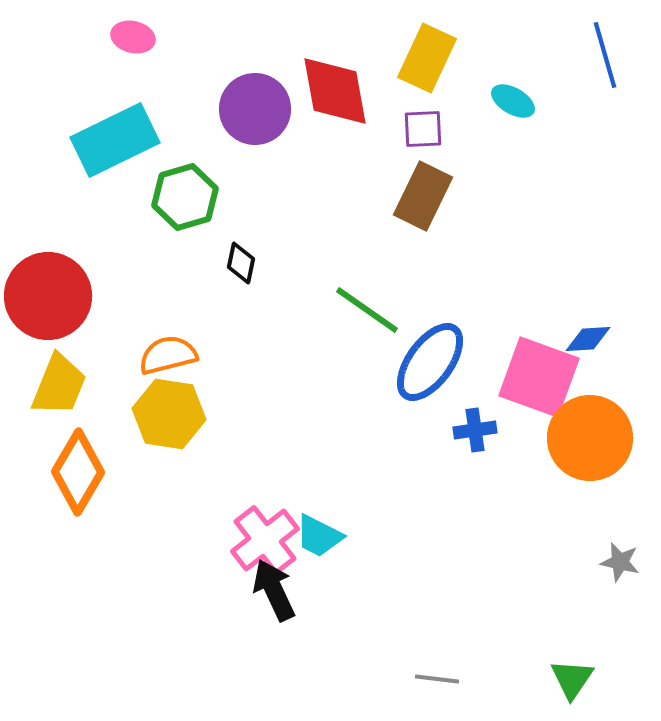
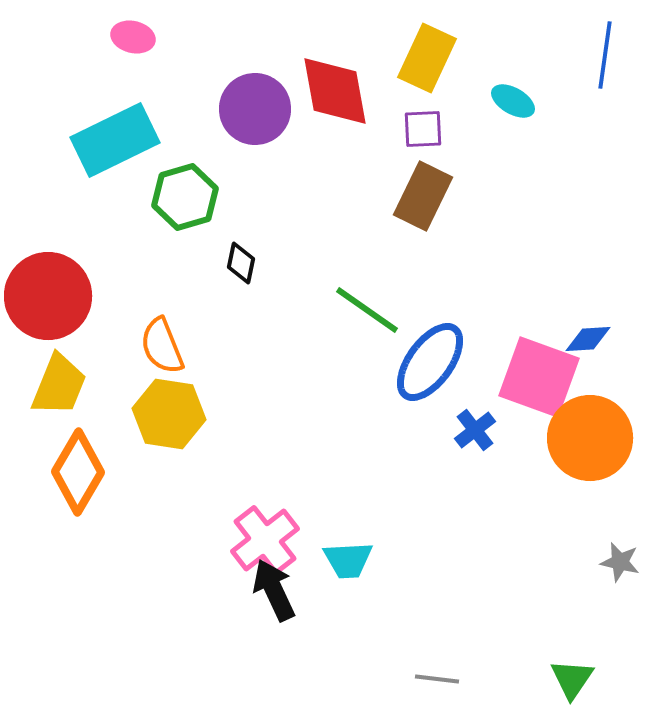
blue line: rotated 24 degrees clockwise
orange semicircle: moved 6 px left, 9 px up; rotated 98 degrees counterclockwise
blue cross: rotated 30 degrees counterclockwise
cyan trapezoid: moved 29 px right, 24 px down; rotated 30 degrees counterclockwise
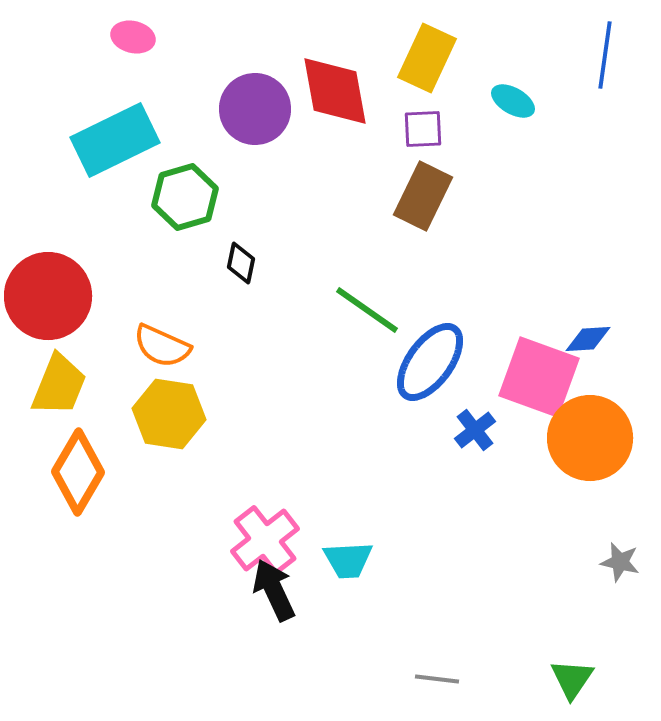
orange semicircle: rotated 44 degrees counterclockwise
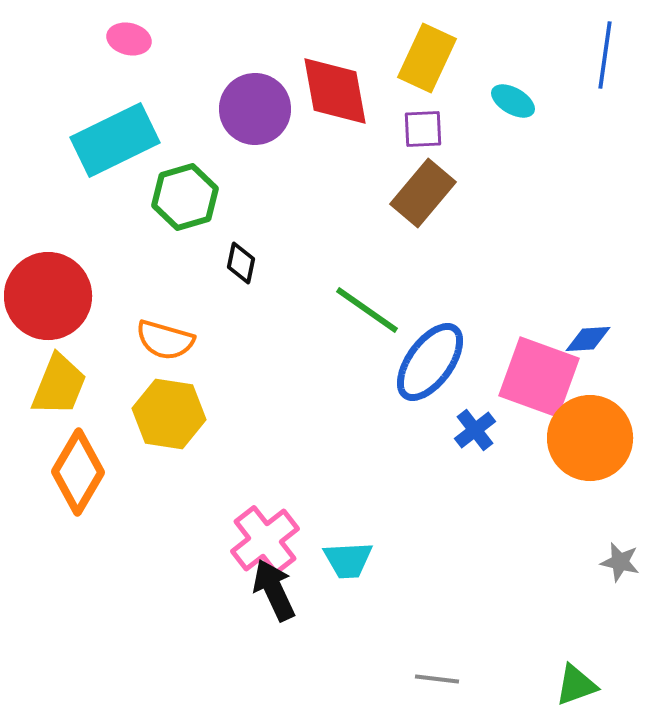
pink ellipse: moved 4 px left, 2 px down
brown rectangle: moved 3 px up; rotated 14 degrees clockwise
orange semicircle: moved 3 px right, 6 px up; rotated 8 degrees counterclockwise
green triangle: moved 4 px right, 6 px down; rotated 36 degrees clockwise
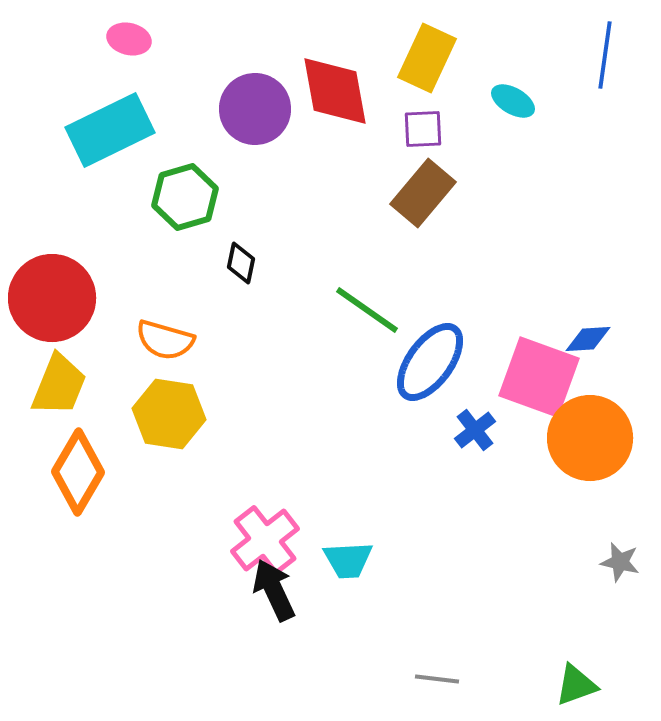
cyan rectangle: moved 5 px left, 10 px up
red circle: moved 4 px right, 2 px down
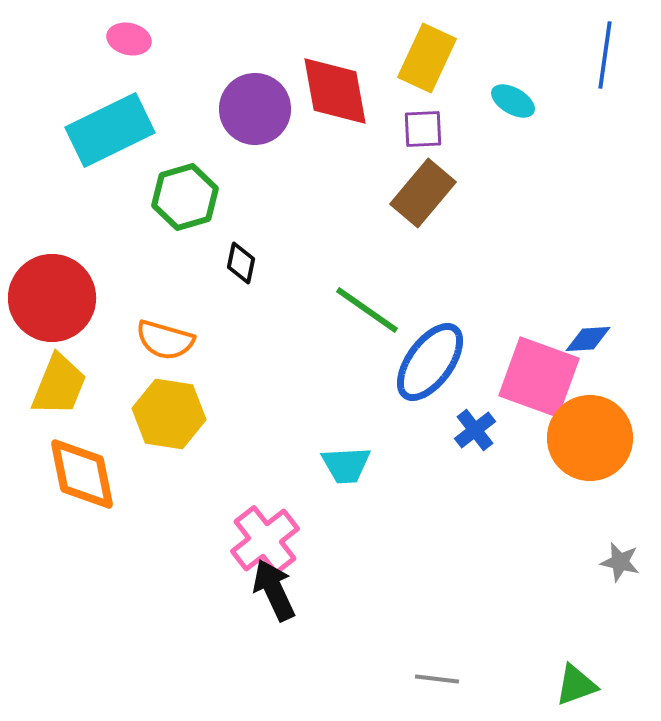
orange diamond: moved 4 px right, 2 px down; rotated 42 degrees counterclockwise
cyan trapezoid: moved 2 px left, 95 px up
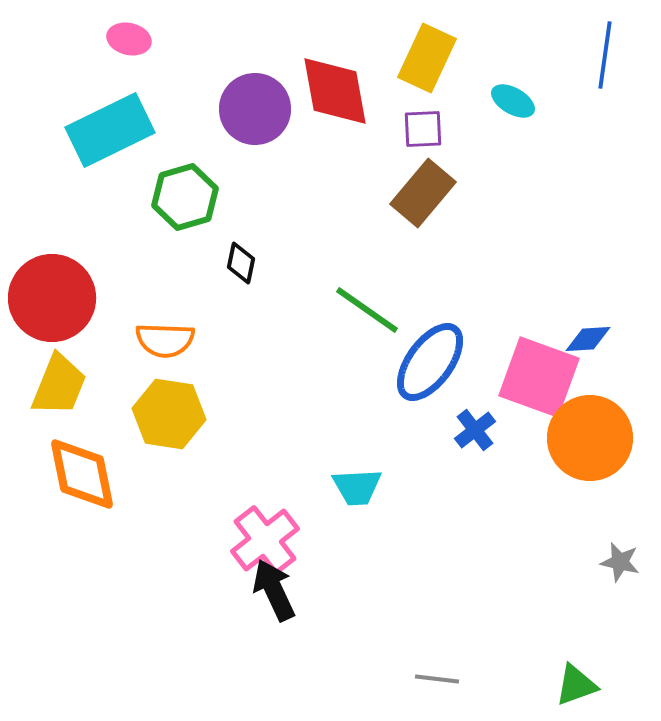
orange semicircle: rotated 14 degrees counterclockwise
cyan trapezoid: moved 11 px right, 22 px down
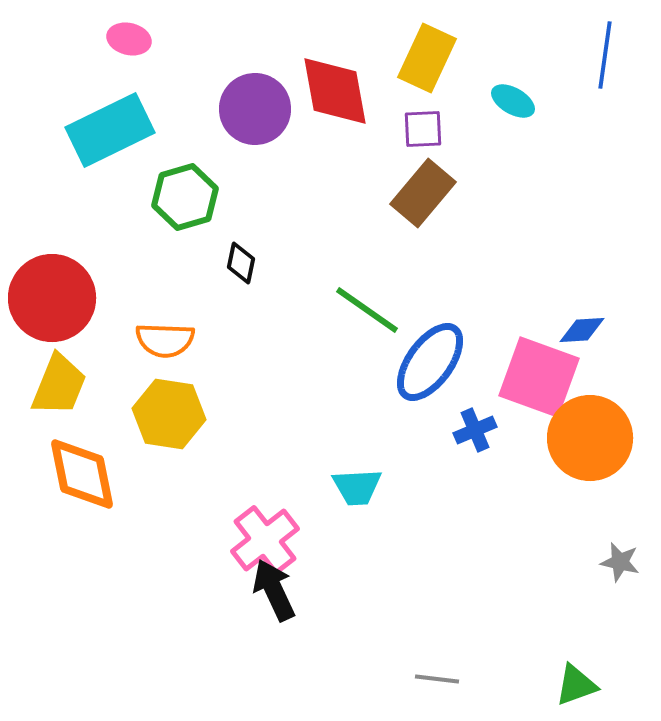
blue diamond: moved 6 px left, 9 px up
blue cross: rotated 15 degrees clockwise
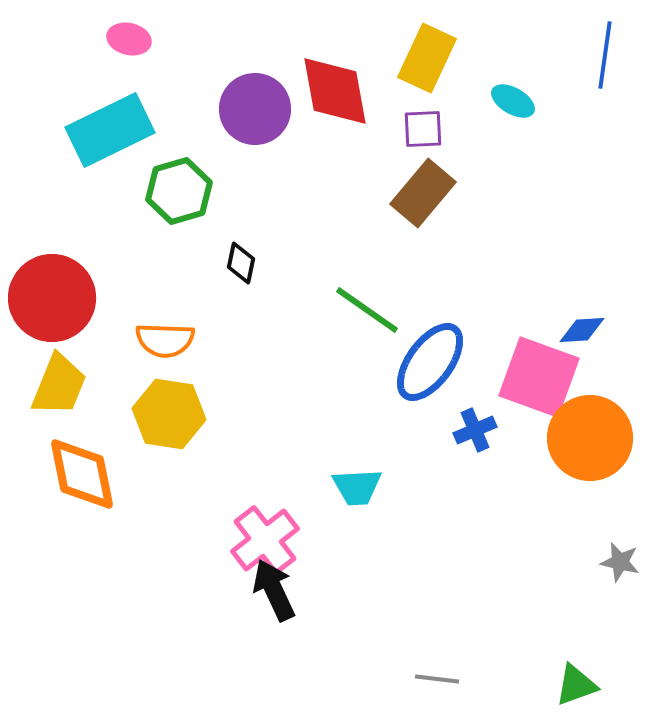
green hexagon: moved 6 px left, 6 px up
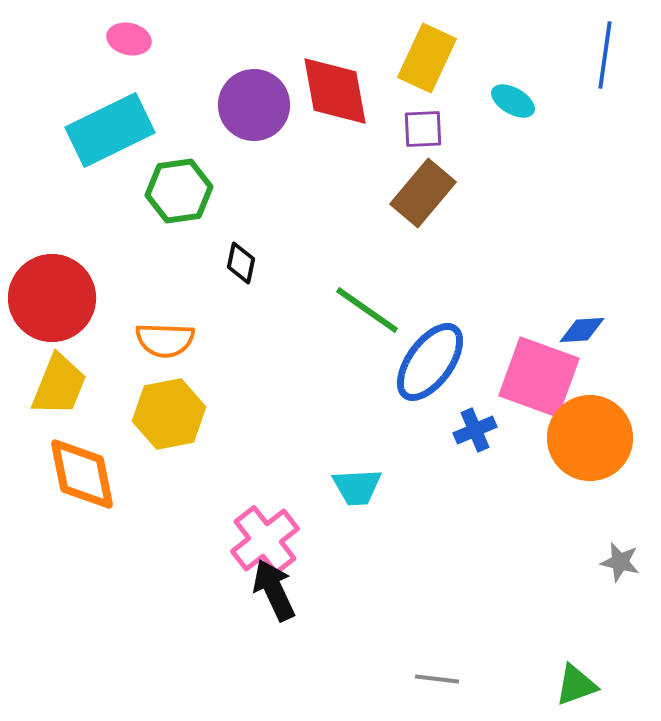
purple circle: moved 1 px left, 4 px up
green hexagon: rotated 8 degrees clockwise
yellow hexagon: rotated 20 degrees counterclockwise
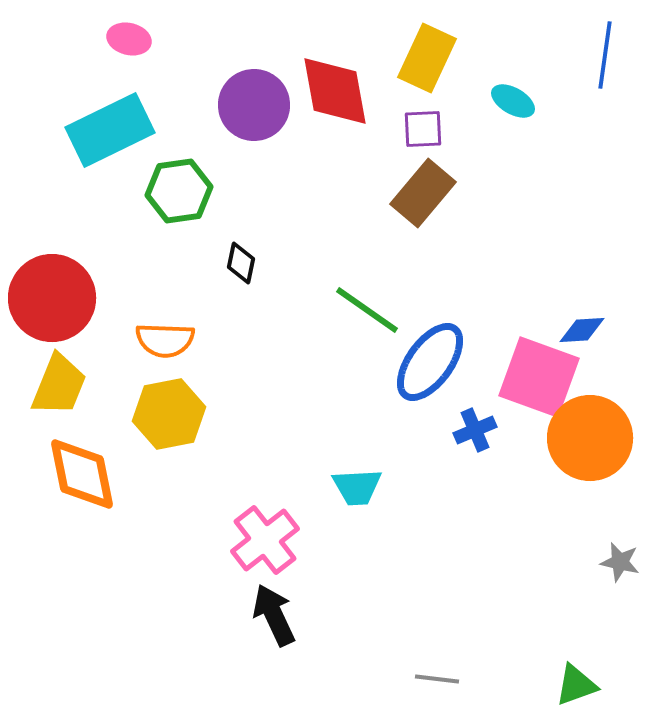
black arrow: moved 25 px down
